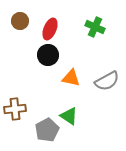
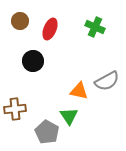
black circle: moved 15 px left, 6 px down
orange triangle: moved 8 px right, 13 px down
green triangle: rotated 24 degrees clockwise
gray pentagon: moved 2 px down; rotated 15 degrees counterclockwise
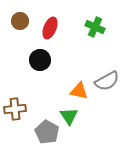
red ellipse: moved 1 px up
black circle: moved 7 px right, 1 px up
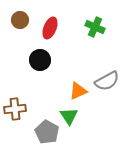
brown circle: moved 1 px up
orange triangle: moved 1 px left; rotated 36 degrees counterclockwise
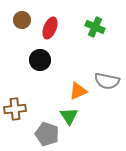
brown circle: moved 2 px right
gray semicircle: rotated 40 degrees clockwise
gray pentagon: moved 2 px down; rotated 10 degrees counterclockwise
